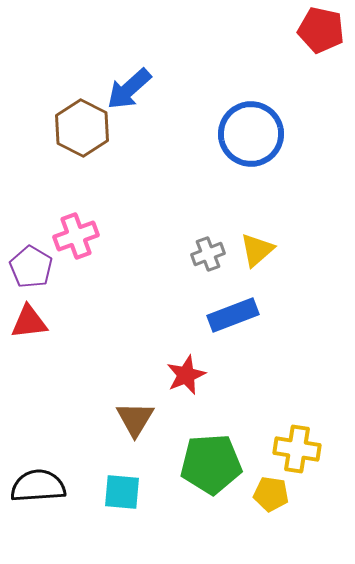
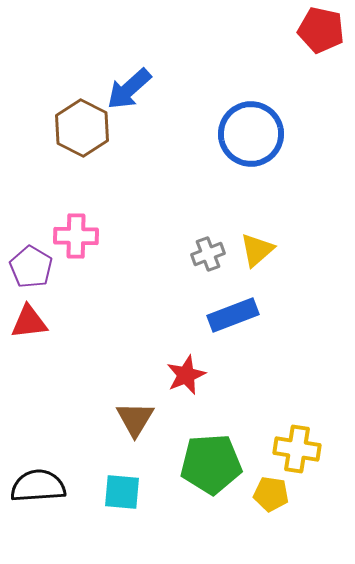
pink cross: rotated 21 degrees clockwise
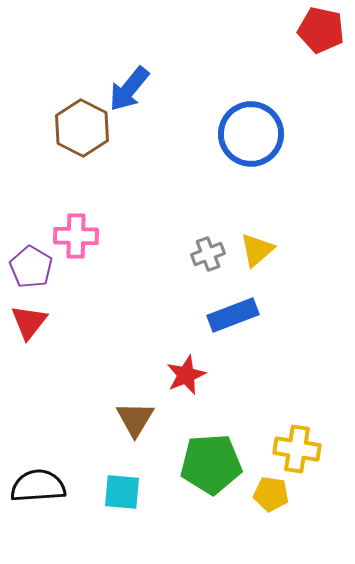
blue arrow: rotated 9 degrees counterclockwise
red triangle: rotated 45 degrees counterclockwise
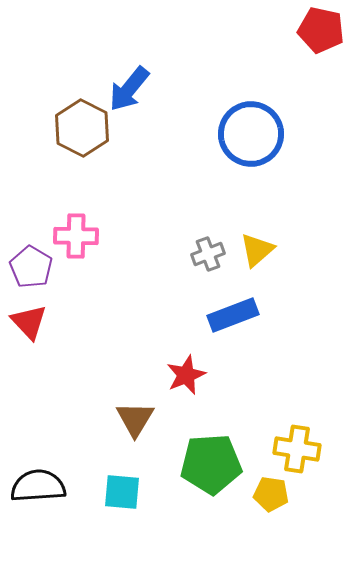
red triangle: rotated 21 degrees counterclockwise
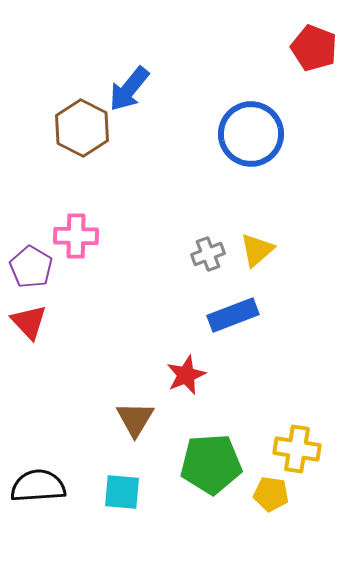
red pentagon: moved 7 px left, 18 px down; rotated 9 degrees clockwise
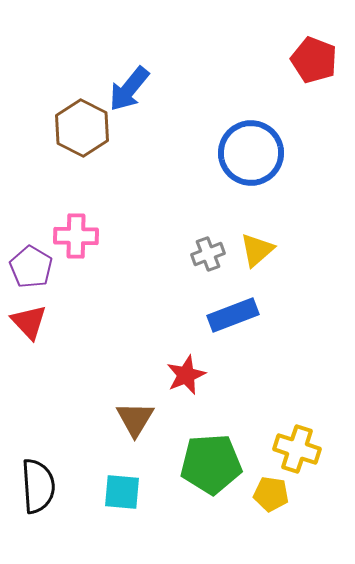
red pentagon: moved 12 px down
blue circle: moved 19 px down
yellow cross: rotated 9 degrees clockwise
black semicircle: rotated 90 degrees clockwise
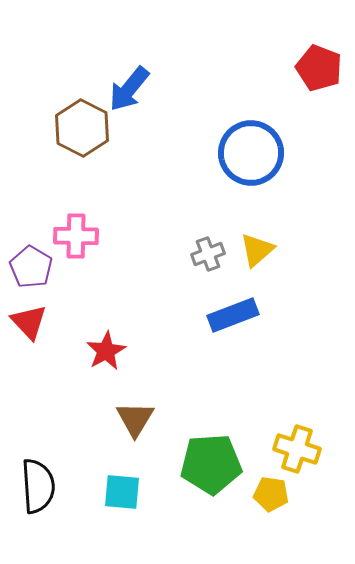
red pentagon: moved 5 px right, 8 px down
red star: moved 80 px left, 24 px up; rotated 6 degrees counterclockwise
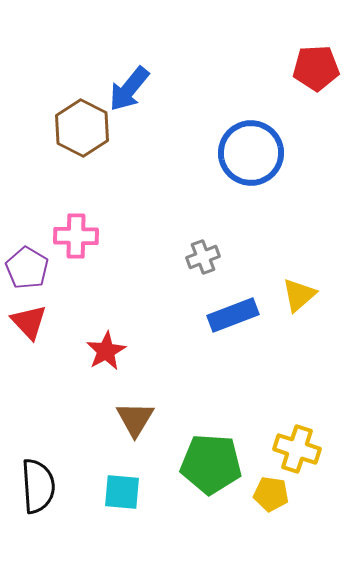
red pentagon: moved 3 px left; rotated 24 degrees counterclockwise
yellow triangle: moved 42 px right, 45 px down
gray cross: moved 5 px left, 3 px down
purple pentagon: moved 4 px left, 1 px down
green pentagon: rotated 8 degrees clockwise
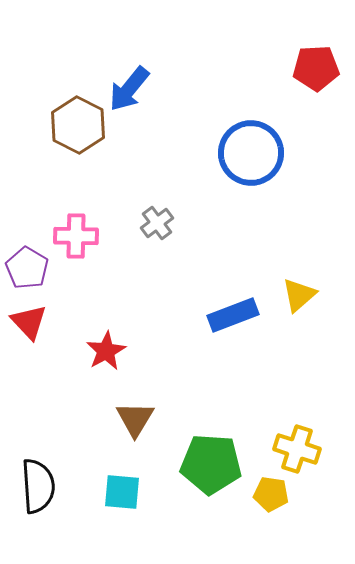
brown hexagon: moved 4 px left, 3 px up
gray cross: moved 46 px left, 34 px up; rotated 16 degrees counterclockwise
